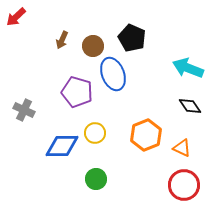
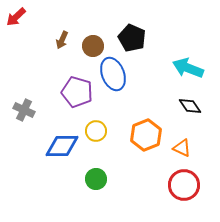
yellow circle: moved 1 px right, 2 px up
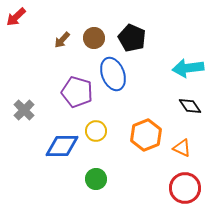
brown arrow: rotated 18 degrees clockwise
brown circle: moved 1 px right, 8 px up
cyan arrow: rotated 28 degrees counterclockwise
gray cross: rotated 20 degrees clockwise
red circle: moved 1 px right, 3 px down
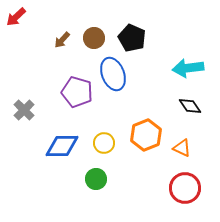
yellow circle: moved 8 px right, 12 px down
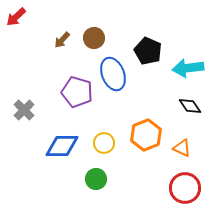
black pentagon: moved 16 px right, 13 px down
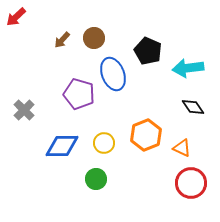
purple pentagon: moved 2 px right, 2 px down
black diamond: moved 3 px right, 1 px down
red circle: moved 6 px right, 5 px up
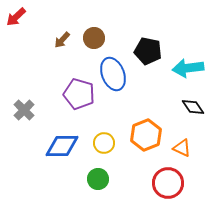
black pentagon: rotated 12 degrees counterclockwise
green circle: moved 2 px right
red circle: moved 23 px left
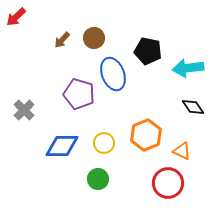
orange triangle: moved 3 px down
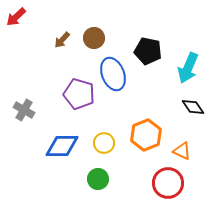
cyan arrow: rotated 60 degrees counterclockwise
gray cross: rotated 15 degrees counterclockwise
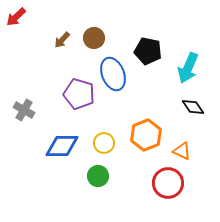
green circle: moved 3 px up
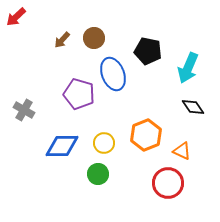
green circle: moved 2 px up
